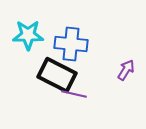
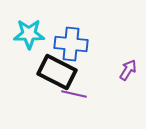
cyan star: moved 1 px right, 1 px up
purple arrow: moved 2 px right
black rectangle: moved 3 px up
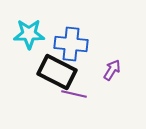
purple arrow: moved 16 px left
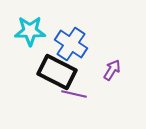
cyan star: moved 1 px right, 3 px up
blue cross: rotated 28 degrees clockwise
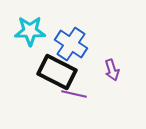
purple arrow: rotated 130 degrees clockwise
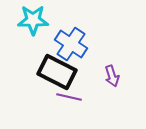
cyan star: moved 3 px right, 11 px up
purple arrow: moved 6 px down
purple line: moved 5 px left, 3 px down
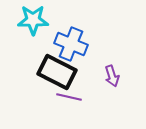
blue cross: rotated 12 degrees counterclockwise
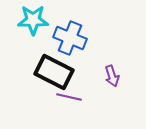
blue cross: moved 1 px left, 6 px up
black rectangle: moved 3 px left
